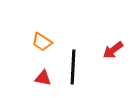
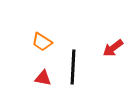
red arrow: moved 2 px up
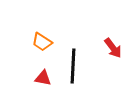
red arrow: rotated 90 degrees counterclockwise
black line: moved 1 px up
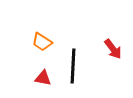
red arrow: moved 1 px down
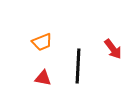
orange trapezoid: rotated 55 degrees counterclockwise
black line: moved 5 px right
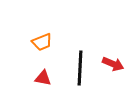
red arrow: moved 15 px down; rotated 30 degrees counterclockwise
black line: moved 2 px right, 2 px down
